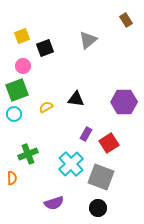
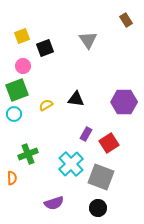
gray triangle: rotated 24 degrees counterclockwise
yellow semicircle: moved 2 px up
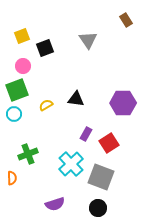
purple hexagon: moved 1 px left, 1 px down
purple semicircle: moved 1 px right, 1 px down
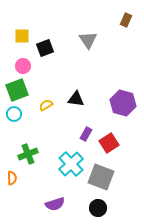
brown rectangle: rotated 56 degrees clockwise
yellow square: rotated 21 degrees clockwise
purple hexagon: rotated 15 degrees clockwise
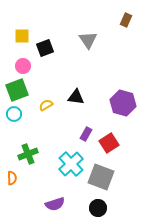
black triangle: moved 2 px up
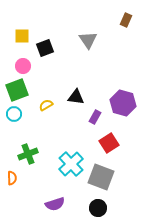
purple rectangle: moved 9 px right, 17 px up
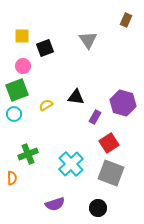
gray square: moved 10 px right, 4 px up
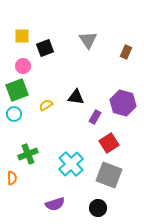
brown rectangle: moved 32 px down
gray square: moved 2 px left, 2 px down
